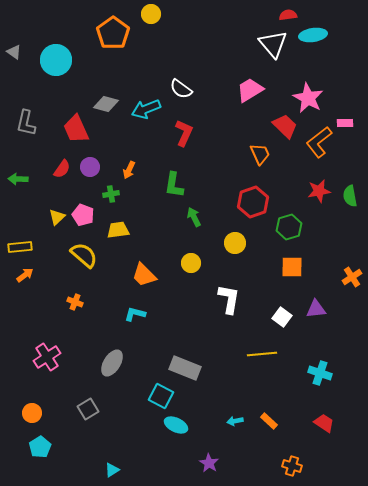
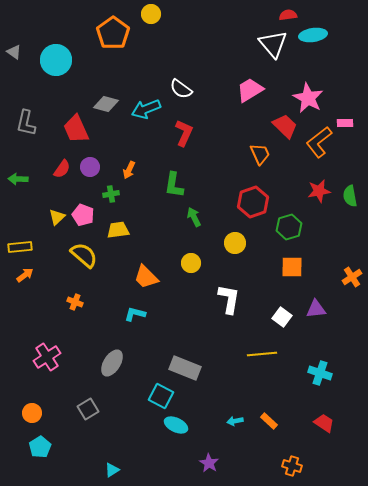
orange trapezoid at (144, 275): moved 2 px right, 2 px down
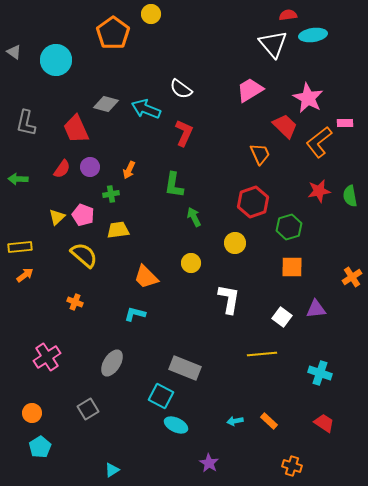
cyan arrow at (146, 109): rotated 44 degrees clockwise
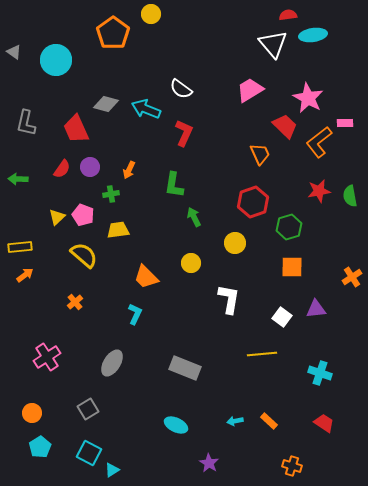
orange cross at (75, 302): rotated 28 degrees clockwise
cyan L-shape at (135, 314): rotated 100 degrees clockwise
cyan square at (161, 396): moved 72 px left, 57 px down
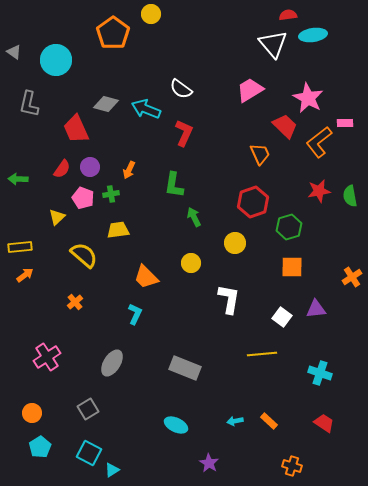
gray L-shape at (26, 123): moved 3 px right, 19 px up
pink pentagon at (83, 215): moved 17 px up
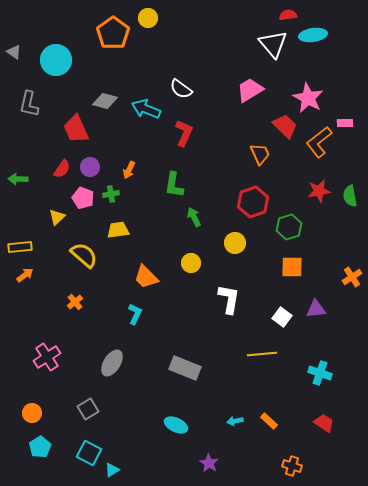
yellow circle at (151, 14): moved 3 px left, 4 px down
gray diamond at (106, 104): moved 1 px left, 3 px up
